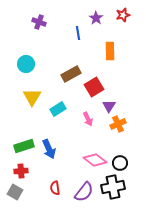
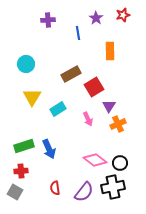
purple cross: moved 9 px right, 2 px up; rotated 24 degrees counterclockwise
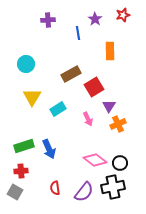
purple star: moved 1 px left, 1 px down
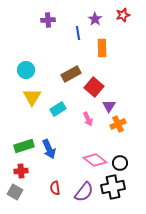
orange rectangle: moved 8 px left, 3 px up
cyan circle: moved 6 px down
red square: rotated 18 degrees counterclockwise
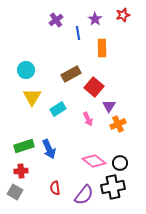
purple cross: moved 8 px right; rotated 32 degrees counterclockwise
pink diamond: moved 1 px left, 1 px down
purple semicircle: moved 3 px down
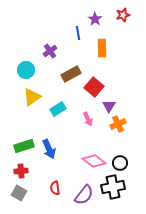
purple cross: moved 6 px left, 31 px down
yellow triangle: rotated 24 degrees clockwise
gray square: moved 4 px right, 1 px down
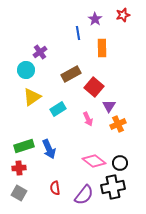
purple cross: moved 10 px left, 1 px down
red cross: moved 2 px left, 3 px up
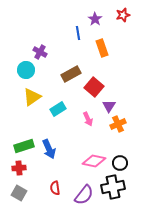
orange rectangle: rotated 18 degrees counterclockwise
purple cross: rotated 24 degrees counterclockwise
pink diamond: rotated 25 degrees counterclockwise
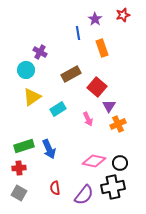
red square: moved 3 px right
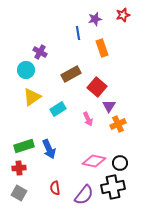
purple star: rotated 24 degrees clockwise
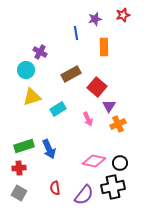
blue line: moved 2 px left
orange rectangle: moved 2 px right, 1 px up; rotated 18 degrees clockwise
yellow triangle: rotated 18 degrees clockwise
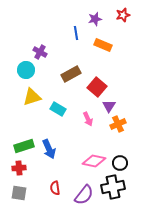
orange rectangle: moved 1 px left, 2 px up; rotated 66 degrees counterclockwise
cyan rectangle: rotated 63 degrees clockwise
gray square: rotated 21 degrees counterclockwise
